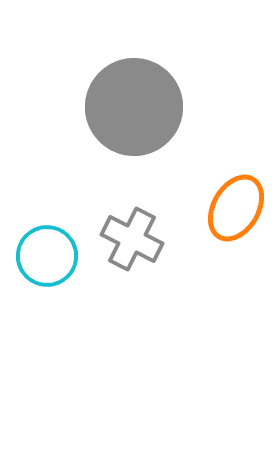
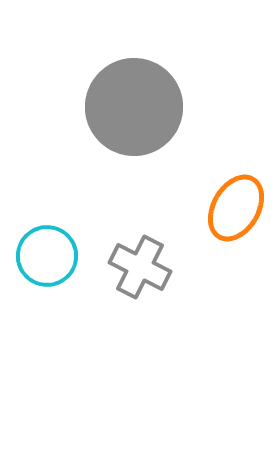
gray cross: moved 8 px right, 28 px down
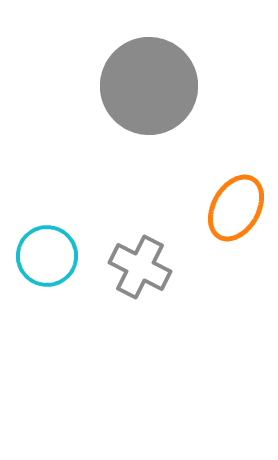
gray circle: moved 15 px right, 21 px up
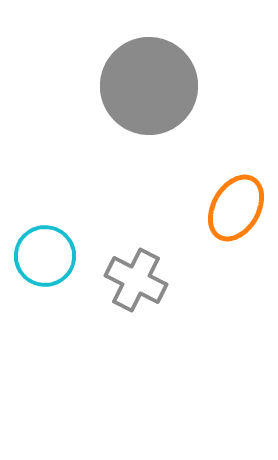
cyan circle: moved 2 px left
gray cross: moved 4 px left, 13 px down
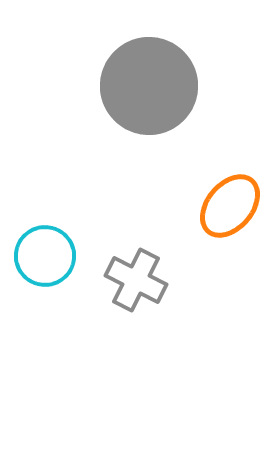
orange ellipse: moved 6 px left, 2 px up; rotated 10 degrees clockwise
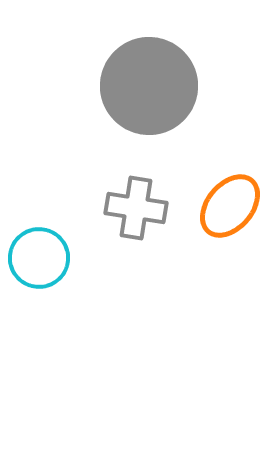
cyan circle: moved 6 px left, 2 px down
gray cross: moved 72 px up; rotated 18 degrees counterclockwise
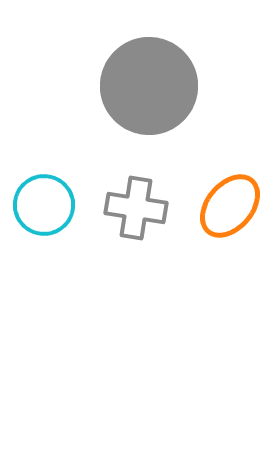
cyan circle: moved 5 px right, 53 px up
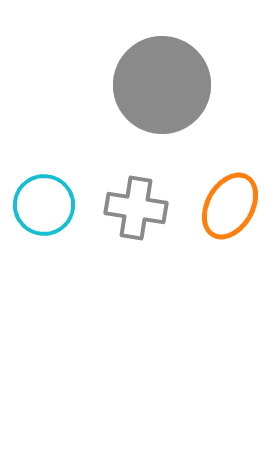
gray circle: moved 13 px right, 1 px up
orange ellipse: rotated 10 degrees counterclockwise
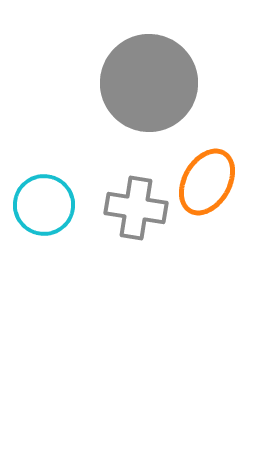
gray circle: moved 13 px left, 2 px up
orange ellipse: moved 23 px left, 24 px up
